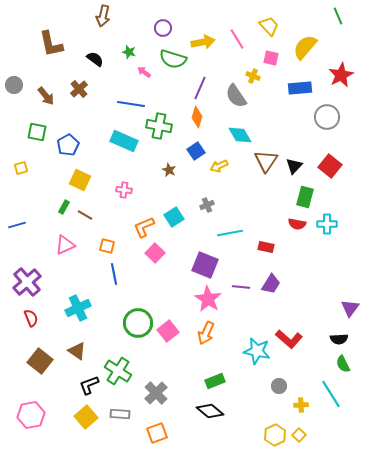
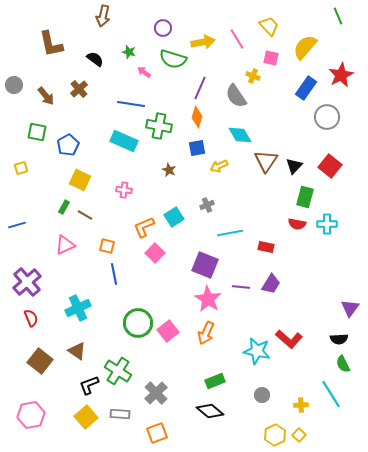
blue rectangle at (300, 88): moved 6 px right; rotated 50 degrees counterclockwise
blue square at (196, 151): moved 1 px right, 3 px up; rotated 24 degrees clockwise
gray circle at (279, 386): moved 17 px left, 9 px down
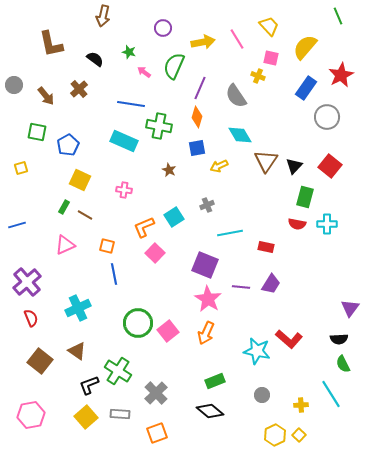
green semicircle at (173, 59): moved 1 px right, 7 px down; rotated 96 degrees clockwise
yellow cross at (253, 76): moved 5 px right
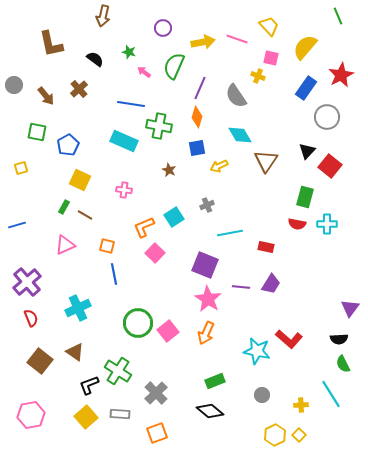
pink line at (237, 39): rotated 40 degrees counterclockwise
black triangle at (294, 166): moved 13 px right, 15 px up
brown triangle at (77, 351): moved 2 px left, 1 px down
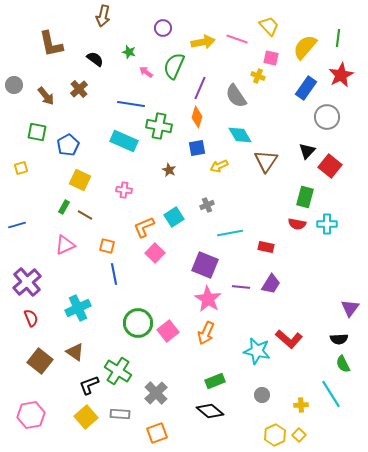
green line at (338, 16): moved 22 px down; rotated 30 degrees clockwise
pink arrow at (144, 72): moved 2 px right
